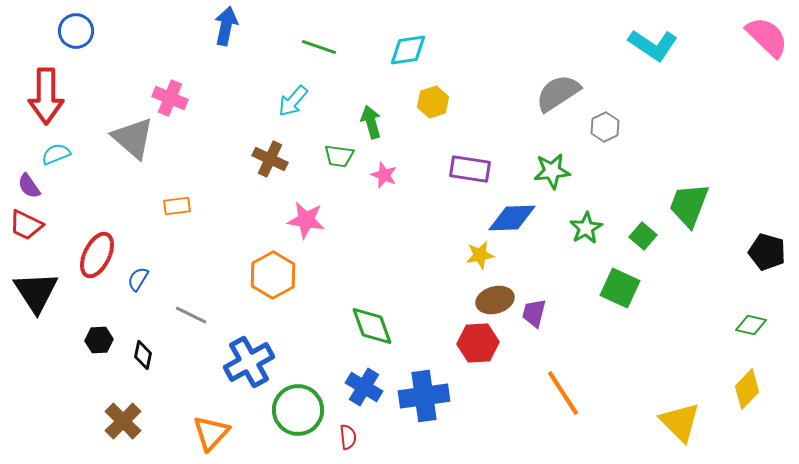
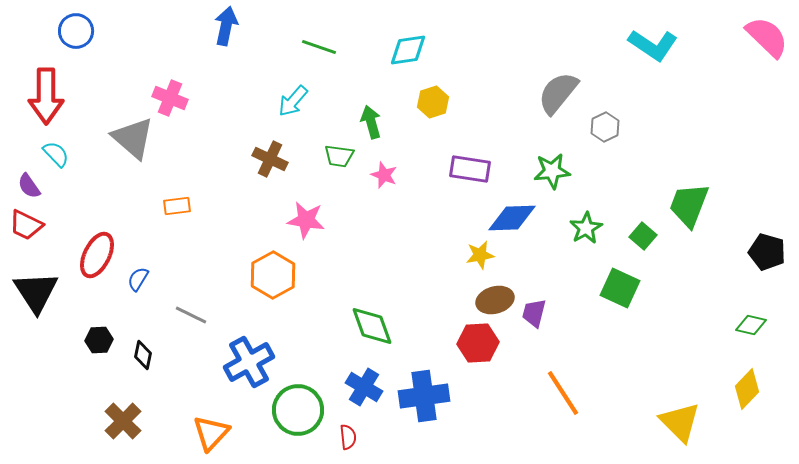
gray semicircle at (558, 93): rotated 18 degrees counterclockwise
cyan semicircle at (56, 154): rotated 68 degrees clockwise
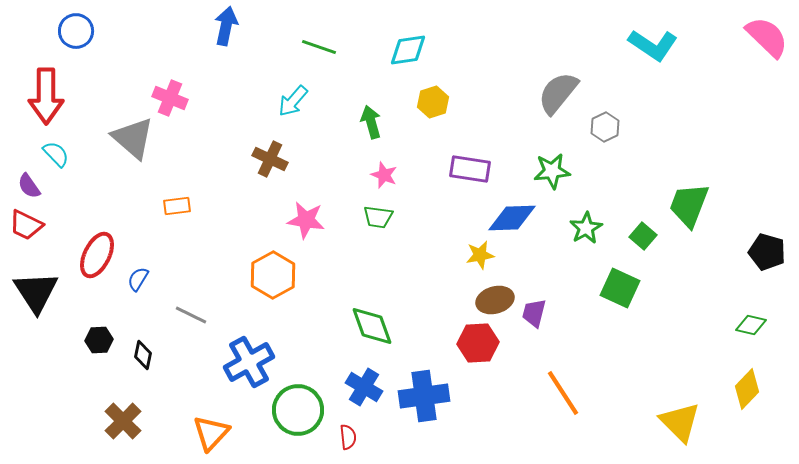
green trapezoid at (339, 156): moved 39 px right, 61 px down
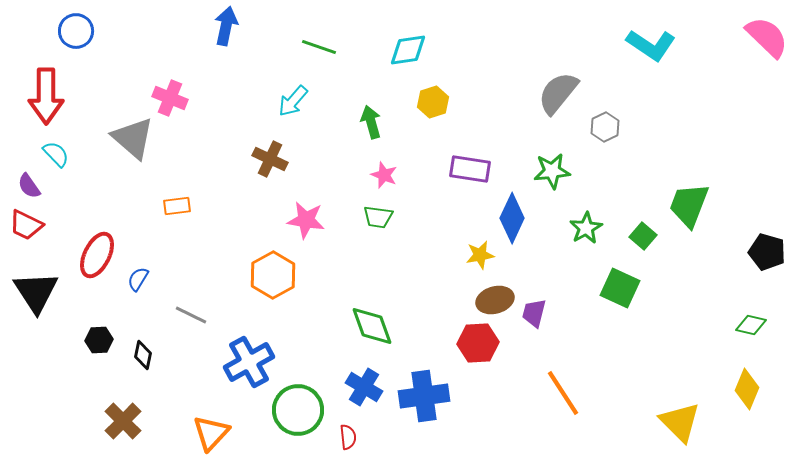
cyan L-shape at (653, 45): moved 2 px left
blue diamond at (512, 218): rotated 63 degrees counterclockwise
yellow diamond at (747, 389): rotated 21 degrees counterclockwise
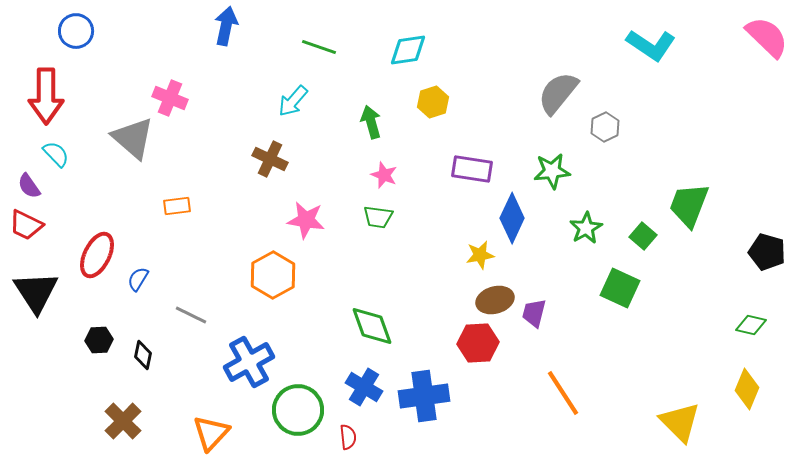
purple rectangle at (470, 169): moved 2 px right
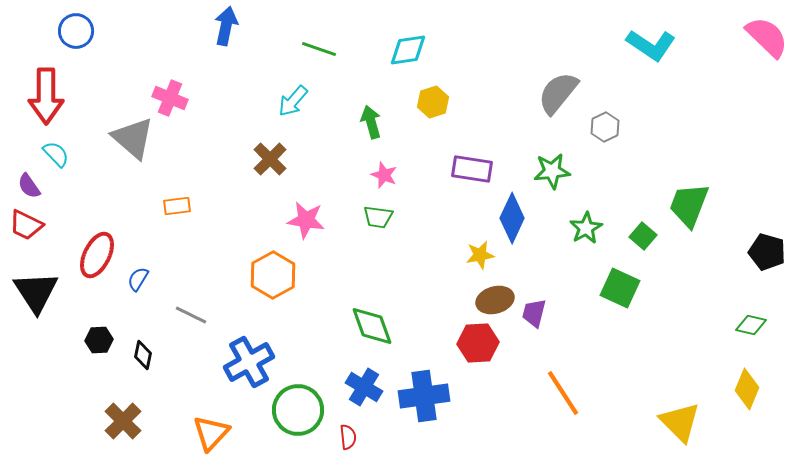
green line at (319, 47): moved 2 px down
brown cross at (270, 159): rotated 20 degrees clockwise
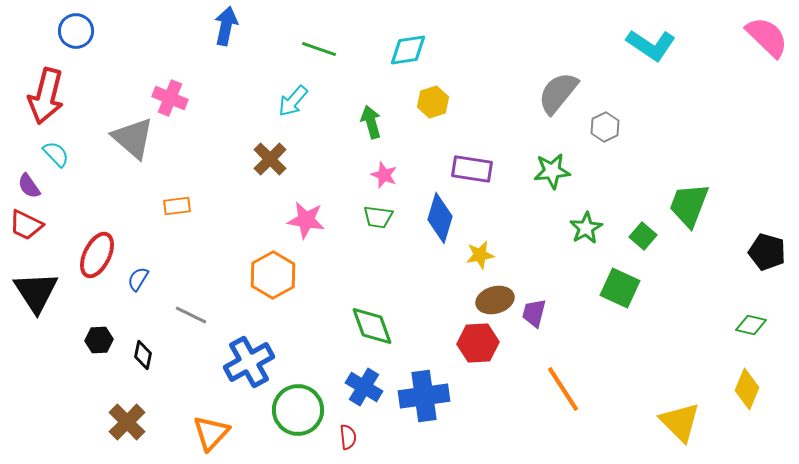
red arrow at (46, 96): rotated 14 degrees clockwise
blue diamond at (512, 218): moved 72 px left; rotated 9 degrees counterclockwise
orange line at (563, 393): moved 4 px up
brown cross at (123, 421): moved 4 px right, 1 px down
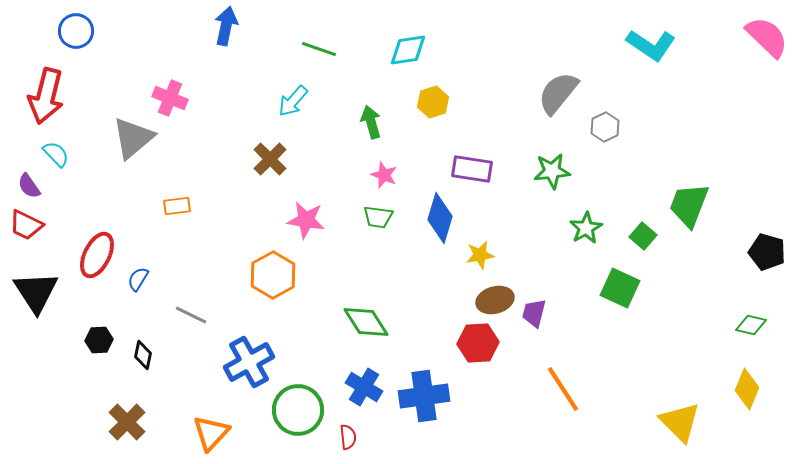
gray triangle at (133, 138): rotated 39 degrees clockwise
green diamond at (372, 326): moved 6 px left, 4 px up; rotated 12 degrees counterclockwise
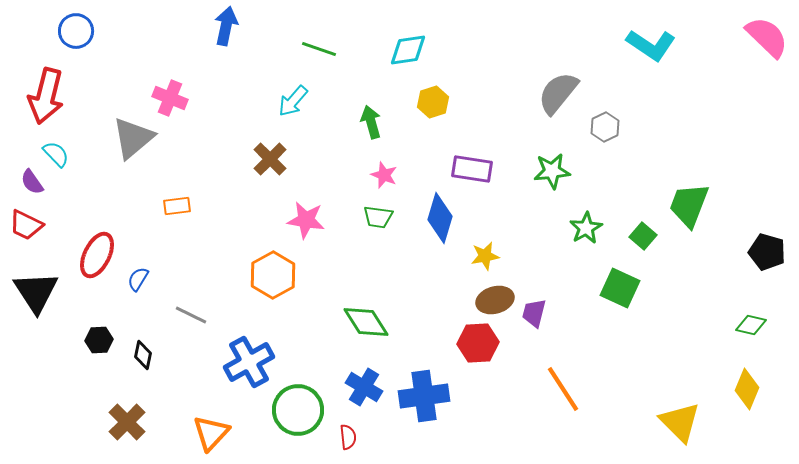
purple semicircle at (29, 186): moved 3 px right, 4 px up
yellow star at (480, 255): moved 5 px right, 1 px down
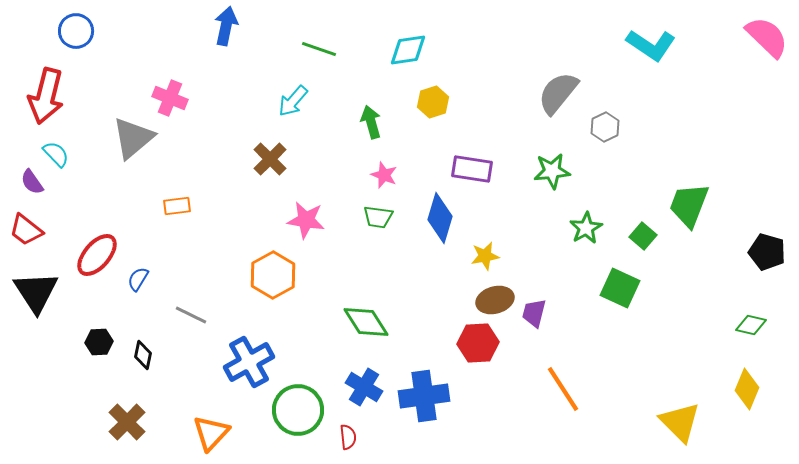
red trapezoid at (26, 225): moved 5 px down; rotated 12 degrees clockwise
red ellipse at (97, 255): rotated 15 degrees clockwise
black hexagon at (99, 340): moved 2 px down
